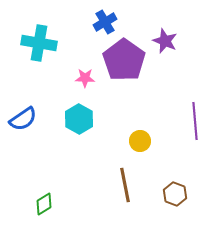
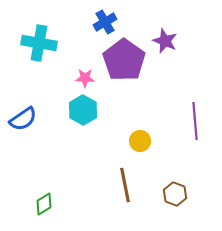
cyan hexagon: moved 4 px right, 9 px up
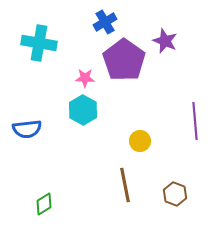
blue semicircle: moved 4 px right, 10 px down; rotated 28 degrees clockwise
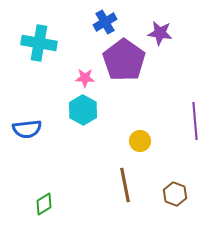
purple star: moved 5 px left, 8 px up; rotated 15 degrees counterclockwise
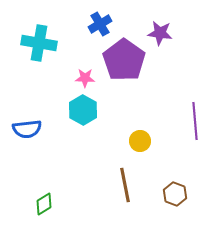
blue cross: moved 5 px left, 2 px down
